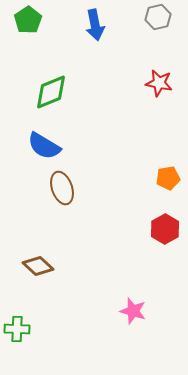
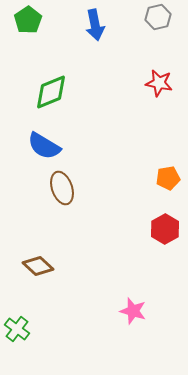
green cross: rotated 35 degrees clockwise
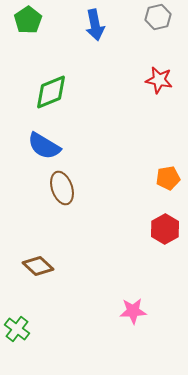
red star: moved 3 px up
pink star: rotated 20 degrees counterclockwise
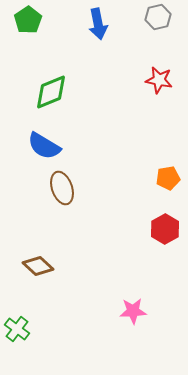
blue arrow: moved 3 px right, 1 px up
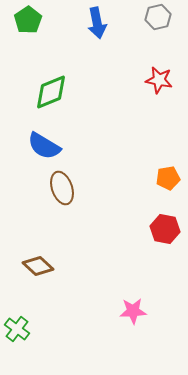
blue arrow: moved 1 px left, 1 px up
red hexagon: rotated 20 degrees counterclockwise
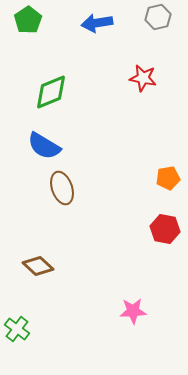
blue arrow: rotated 92 degrees clockwise
red star: moved 16 px left, 2 px up
